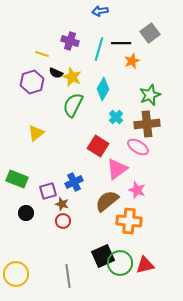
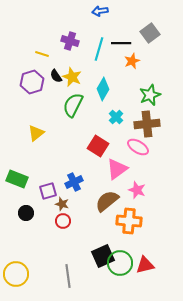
black semicircle: moved 3 px down; rotated 32 degrees clockwise
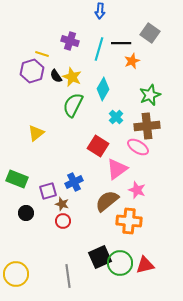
blue arrow: rotated 77 degrees counterclockwise
gray square: rotated 18 degrees counterclockwise
purple hexagon: moved 11 px up
brown cross: moved 2 px down
black square: moved 3 px left, 1 px down
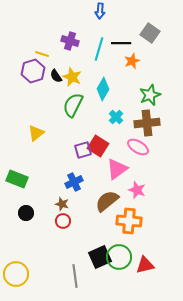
purple hexagon: moved 1 px right
brown cross: moved 3 px up
purple square: moved 35 px right, 41 px up
green circle: moved 1 px left, 6 px up
gray line: moved 7 px right
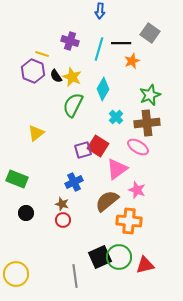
purple hexagon: rotated 20 degrees counterclockwise
red circle: moved 1 px up
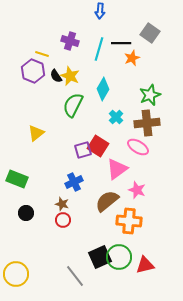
orange star: moved 3 px up
yellow star: moved 2 px left, 1 px up
gray line: rotated 30 degrees counterclockwise
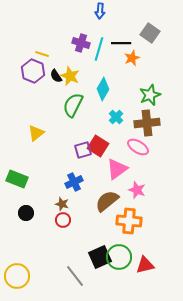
purple cross: moved 11 px right, 2 px down
yellow circle: moved 1 px right, 2 px down
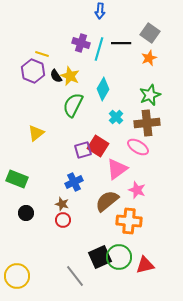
orange star: moved 17 px right
